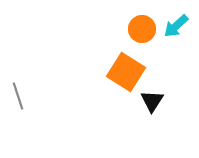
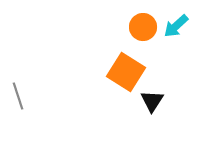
orange circle: moved 1 px right, 2 px up
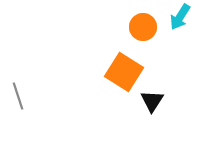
cyan arrow: moved 4 px right, 9 px up; rotated 16 degrees counterclockwise
orange square: moved 2 px left
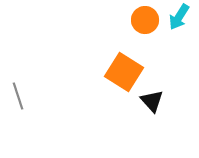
cyan arrow: moved 1 px left
orange circle: moved 2 px right, 7 px up
black triangle: rotated 15 degrees counterclockwise
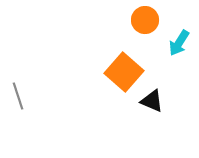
cyan arrow: moved 26 px down
orange square: rotated 9 degrees clockwise
black triangle: rotated 25 degrees counterclockwise
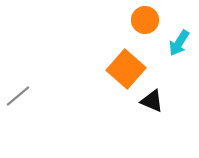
orange square: moved 2 px right, 3 px up
gray line: rotated 68 degrees clockwise
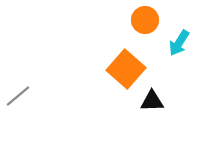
black triangle: rotated 25 degrees counterclockwise
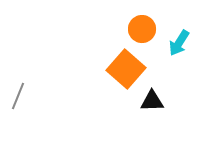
orange circle: moved 3 px left, 9 px down
gray line: rotated 28 degrees counterclockwise
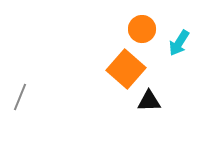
gray line: moved 2 px right, 1 px down
black triangle: moved 3 px left
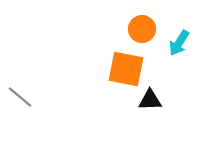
orange square: rotated 30 degrees counterclockwise
gray line: rotated 72 degrees counterclockwise
black triangle: moved 1 px right, 1 px up
